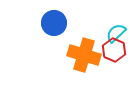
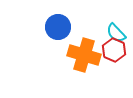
blue circle: moved 4 px right, 4 px down
cyan semicircle: rotated 90 degrees counterclockwise
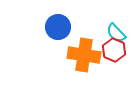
orange cross: rotated 8 degrees counterclockwise
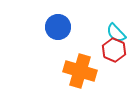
orange cross: moved 4 px left, 16 px down; rotated 8 degrees clockwise
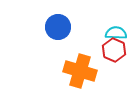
cyan semicircle: rotated 135 degrees clockwise
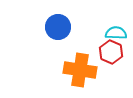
red hexagon: moved 3 px left, 2 px down
orange cross: moved 1 px up; rotated 8 degrees counterclockwise
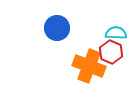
blue circle: moved 1 px left, 1 px down
orange cross: moved 9 px right, 4 px up; rotated 12 degrees clockwise
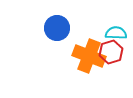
red hexagon: rotated 20 degrees clockwise
orange cross: moved 10 px up
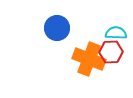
red hexagon: rotated 15 degrees clockwise
orange cross: moved 3 px down
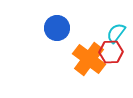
cyan semicircle: rotated 55 degrees counterclockwise
orange cross: rotated 16 degrees clockwise
